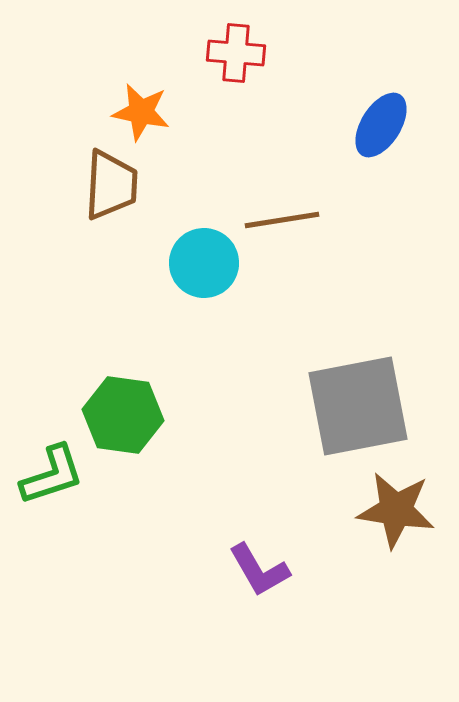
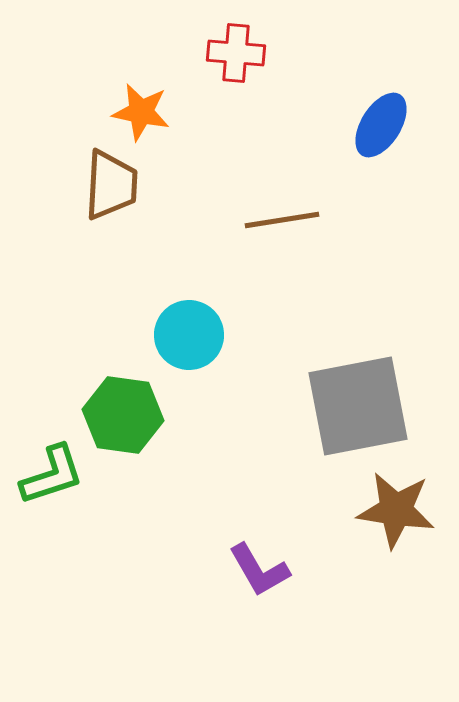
cyan circle: moved 15 px left, 72 px down
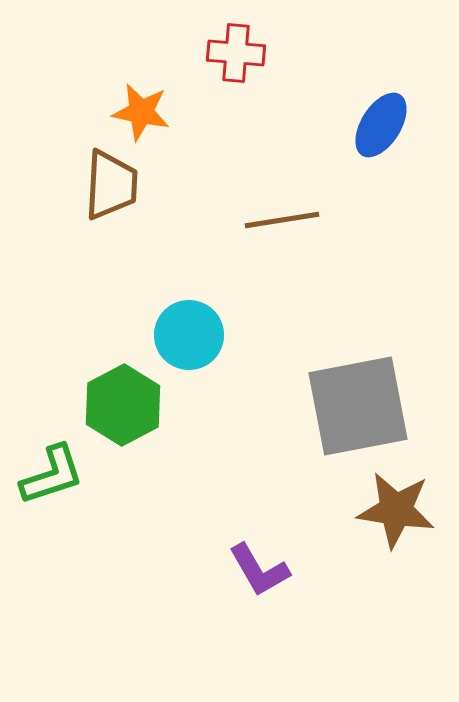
green hexagon: moved 10 px up; rotated 24 degrees clockwise
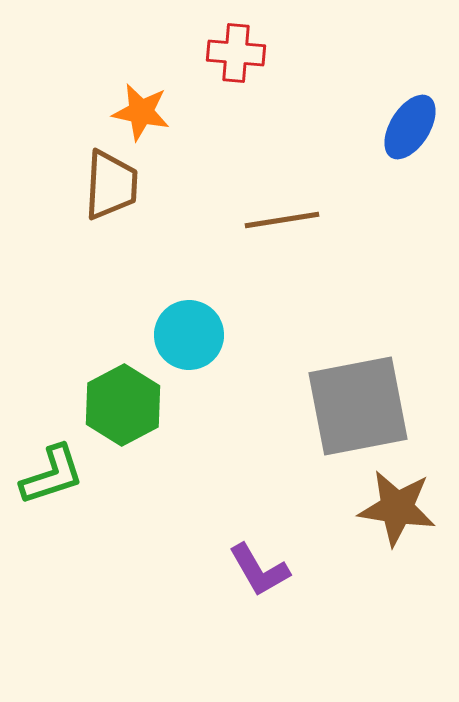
blue ellipse: moved 29 px right, 2 px down
brown star: moved 1 px right, 2 px up
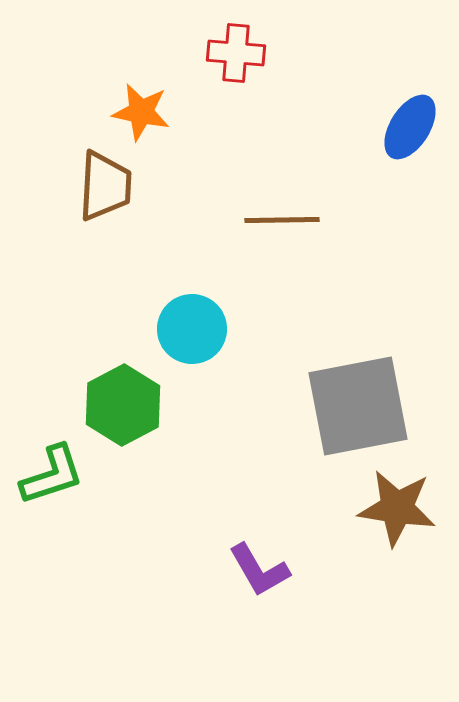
brown trapezoid: moved 6 px left, 1 px down
brown line: rotated 8 degrees clockwise
cyan circle: moved 3 px right, 6 px up
